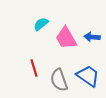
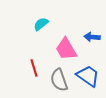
pink trapezoid: moved 11 px down
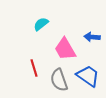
pink trapezoid: moved 1 px left
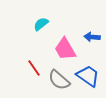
red line: rotated 18 degrees counterclockwise
gray semicircle: rotated 30 degrees counterclockwise
